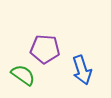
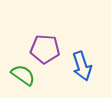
blue arrow: moved 4 px up
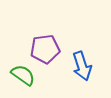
purple pentagon: rotated 12 degrees counterclockwise
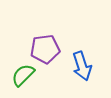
green semicircle: rotated 80 degrees counterclockwise
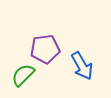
blue arrow: rotated 12 degrees counterclockwise
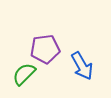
green semicircle: moved 1 px right, 1 px up
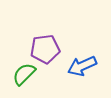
blue arrow: rotated 96 degrees clockwise
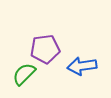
blue arrow: rotated 16 degrees clockwise
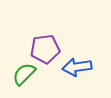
blue arrow: moved 5 px left, 1 px down
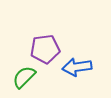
green semicircle: moved 3 px down
